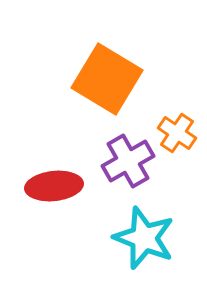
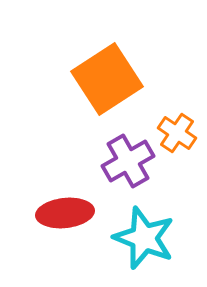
orange square: rotated 26 degrees clockwise
red ellipse: moved 11 px right, 27 px down
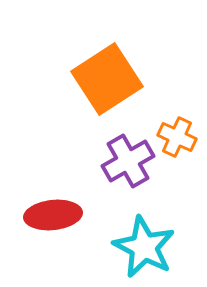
orange cross: moved 4 px down; rotated 9 degrees counterclockwise
red ellipse: moved 12 px left, 2 px down
cyan star: moved 9 px down; rotated 6 degrees clockwise
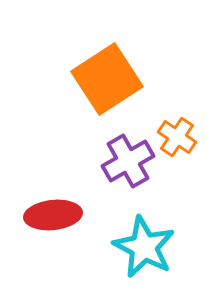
orange cross: rotated 9 degrees clockwise
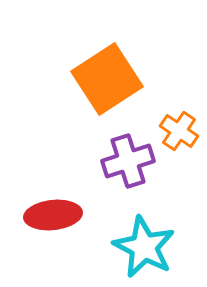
orange cross: moved 2 px right, 6 px up
purple cross: rotated 12 degrees clockwise
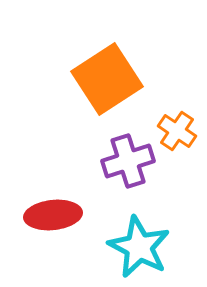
orange cross: moved 2 px left
cyan star: moved 5 px left
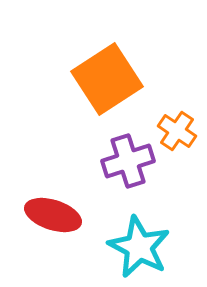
red ellipse: rotated 24 degrees clockwise
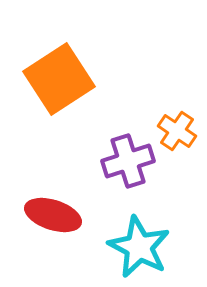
orange square: moved 48 px left
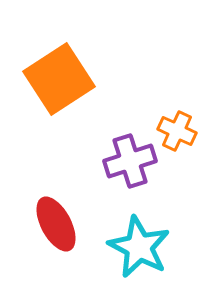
orange cross: rotated 9 degrees counterclockwise
purple cross: moved 2 px right
red ellipse: moved 3 px right, 9 px down; rotated 44 degrees clockwise
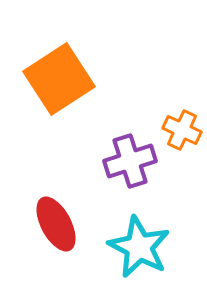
orange cross: moved 5 px right, 1 px up
